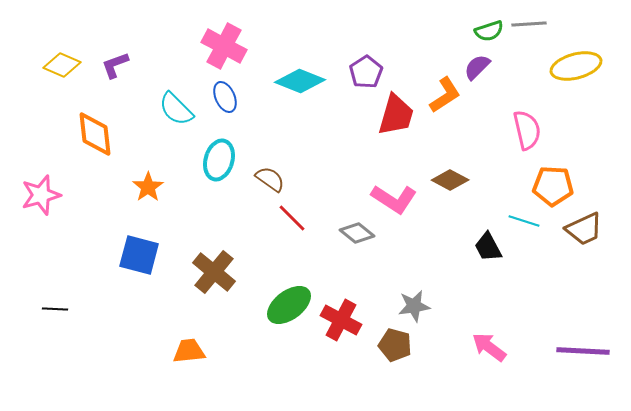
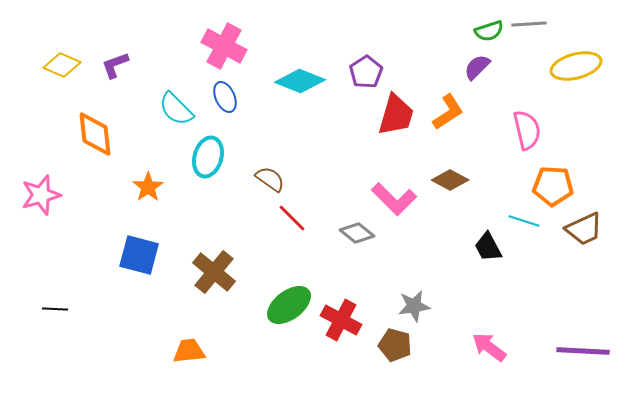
orange L-shape: moved 3 px right, 17 px down
cyan ellipse: moved 11 px left, 3 px up
pink L-shape: rotated 12 degrees clockwise
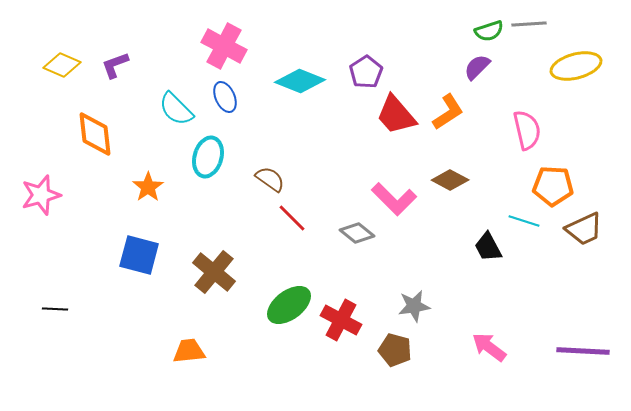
red trapezoid: rotated 123 degrees clockwise
brown pentagon: moved 5 px down
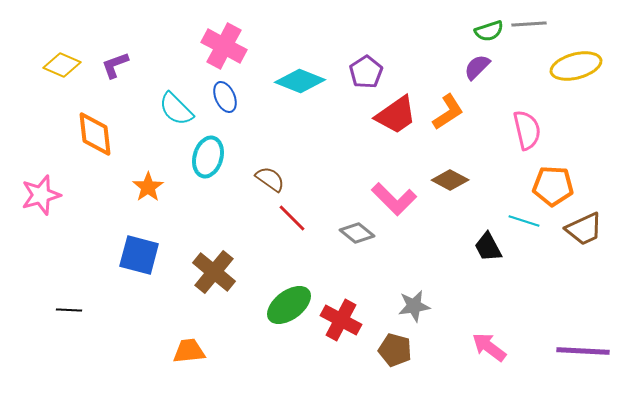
red trapezoid: rotated 84 degrees counterclockwise
black line: moved 14 px right, 1 px down
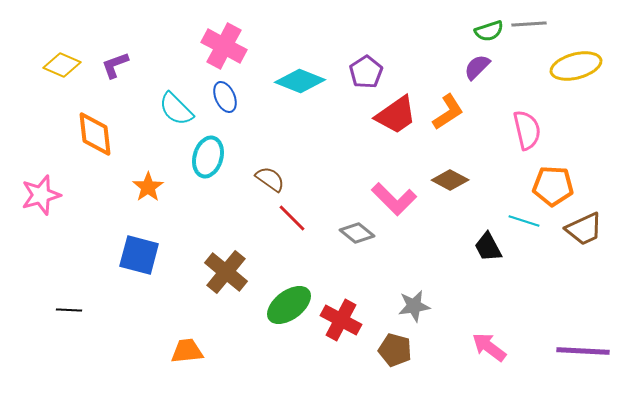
brown cross: moved 12 px right
orange trapezoid: moved 2 px left
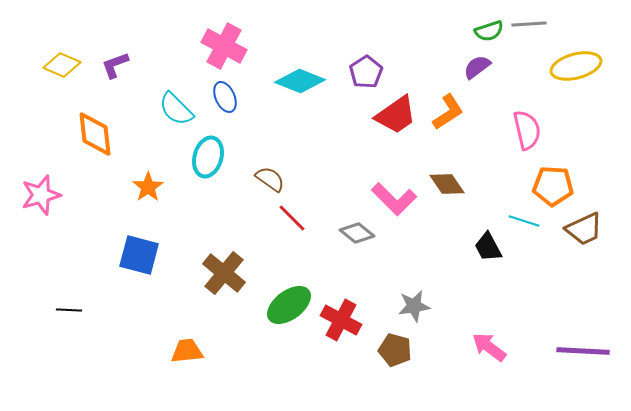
purple semicircle: rotated 8 degrees clockwise
brown diamond: moved 3 px left, 4 px down; rotated 27 degrees clockwise
brown cross: moved 2 px left, 1 px down
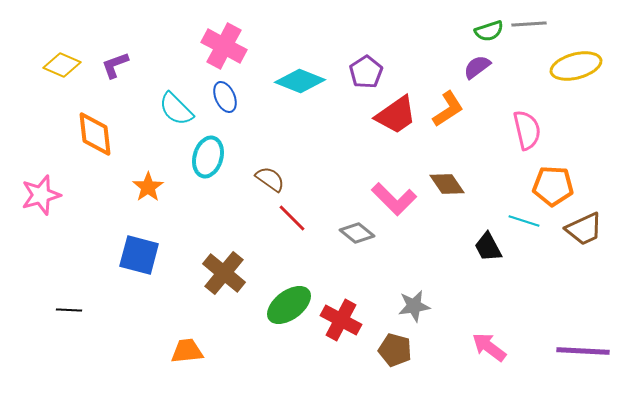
orange L-shape: moved 3 px up
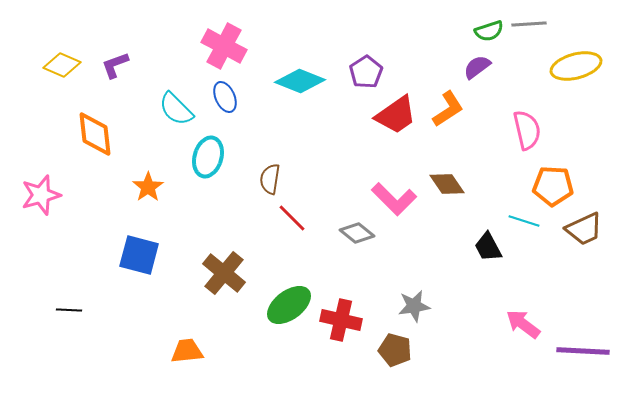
brown semicircle: rotated 116 degrees counterclockwise
red cross: rotated 15 degrees counterclockwise
pink arrow: moved 34 px right, 23 px up
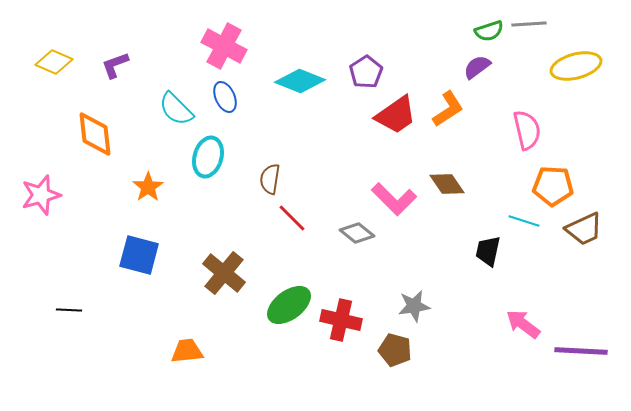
yellow diamond: moved 8 px left, 3 px up
black trapezoid: moved 4 px down; rotated 40 degrees clockwise
purple line: moved 2 px left
